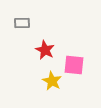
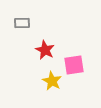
pink square: rotated 15 degrees counterclockwise
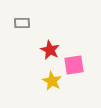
red star: moved 5 px right
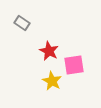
gray rectangle: rotated 35 degrees clockwise
red star: moved 1 px left, 1 px down
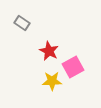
pink square: moved 1 px left, 2 px down; rotated 20 degrees counterclockwise
yellow star: rotated 30 degrees counterclockwise
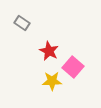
pink square: rotated 20 degrees counterclockwise
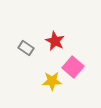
gray rectangle: moved 4 px right, 25 px down
red star: moved 6 px right, 10 px up
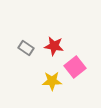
red star: moved 1 px left, 5 px down; rotated 18 degrees counterclockwise
pink square: moved 2 px right; rotated 10 degrees clockwise
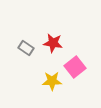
red star: moved 1 px left, 3 px up
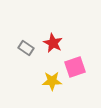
red star: rotated 18 degrees clockwise
pink square: rotated 20 degrees clockwise
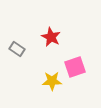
red star: moved 2 px left, 6 px up
gray rectangle: moved 9 px left, 1 px down
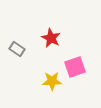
red star: moved 1 px down
